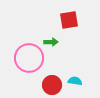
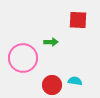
red square: moved 9 px right; rotated 12 degrees clockwise
pink circle: moved 6 px left
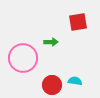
red square: moved 2 px down; rotated 12 degrees counterclockwise
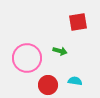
green arrow: moved 9 px right, 9 px down; rotated 16 degrees clockwise
pink circle: moved 4 px right
red circle: moved 4 px left
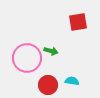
green arrow: moved 9 px left
cyan semicircle: moved 3 px left
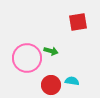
red circle: moved 3 px right
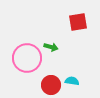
green arrow: moved 4 px up
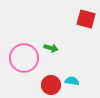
red square: moved 8 px right, 3 px up; rotated 24 degrees clockwise
green arrow: moved 1 px down
pink circle: moved 3 px left
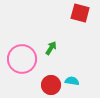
red square: moved 6 px left, 6 px up
green arrow: rotated 72 degrees counterclockwise
pink circle: moved 2 px left, 1 px down
